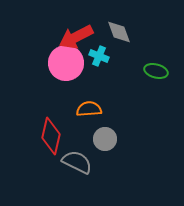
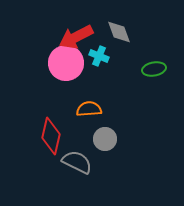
green ellipse: moved 2 px left, 2 px up; rotated 25 degrees counterclockwise
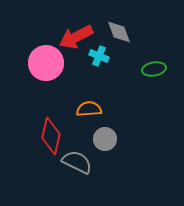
pink circle: moved 20 px left
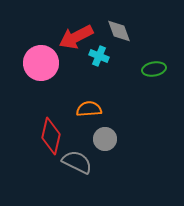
gray diamond: moved 1 px up
pink circle: moved 5 px left
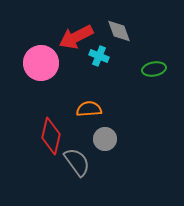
gray semicircle: rotated 28 degrees clockwise
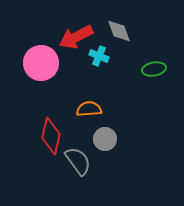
gray semicircle: moved 1 px right, 1 px up
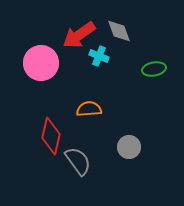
red arrow: moved 3 px right, 2 px up; rotated 8 degrees counterclockwise
gray circle: moved 24 px right, 8 px down
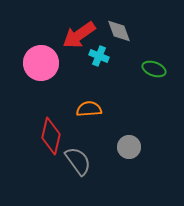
green ellipse: rotated 30 degrees clockwise
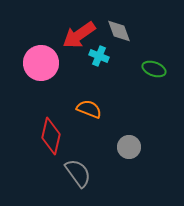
orange semicircle: rotated 25 degrees clockwise
gray semicircle: moved 12 px down
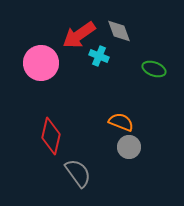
orange semicircle: moved 32 px right, 13 px down
